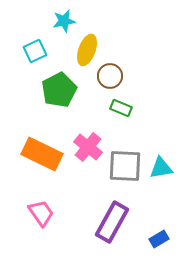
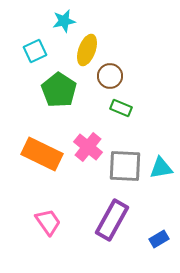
green pentagon: rotated 12 degrees counterclockwise
pink trapezoid: moved 7 px right, 9 px down
purple rectangle: moved 2 px up
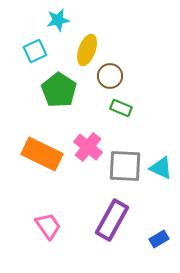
cyan star: moved 6 px left, 1 px up
cyan triangle: rotated 35 degrees clockwise
pink trapezoid: moved 4 px down
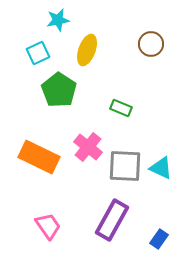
cyan square: moved 3 px right, 2 px down
brown circle: moved 41 px right, 32 px up
orange rectangle: moved 3 px left, 3 px down
blue rectangle: rotated 24 degrees counterclockwise
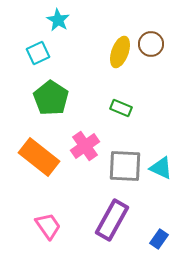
cyan star: rotated 30 degrees counterclockwise
yellow ellipse: moved 33 px right, 2 px down
green pentagon: moved 8 px left, 8 px down
pink cross: moved 3 px left, 1 px up; rotated 16 degrees clockwise
orange rectangle: rotated 12 degrees clockwise
